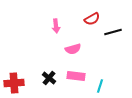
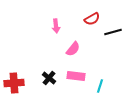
pink semicircle: rotated 35 degrees counterclockwise
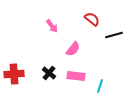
red semicircle: rotated 112 degrees counterclockwise
pink arrow: moved 4 px left; rotated 32 degrees counterclockwise
black line: moved 1 px right, 3 px down
black cross: moved 5 px up
red cross: moved 9 px up
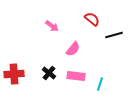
pink arrow: rotated 16 degrees counterclockwise
cyan line: moved 2 px up
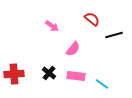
cyan line: moved 2 px right; rotated 72 degrees counterclockwise
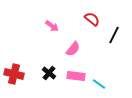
black line: rotated 48 degrees counterclockwise
red cross: rotated 18 degrees clockwise
cyan line: moved 3 px left
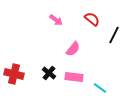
pink arrow: moved 4 px right, 6 px up
pink rectangle: moved 2 px left, 1 px down
cyan line: moved 1 px right, 4 px down
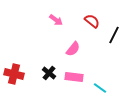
red semicircle: moved 2 px down
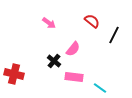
pink arrow: moved 7 px left, 3 px down
black cross: moved 5 px right, 12 px up
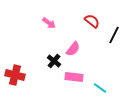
red cross: moved 1 px right, 1 px down
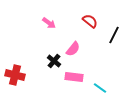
red semicircle: moved 2 px left
